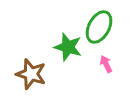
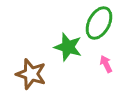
green ellipse: moved 4 px up
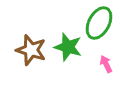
brown star: moved 24 px up
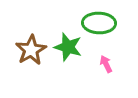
green ellipse: rotated 64 degrees clockwise
brown star: rotated 24 degrees clockwise
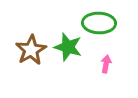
pink arrow: rotated 36 degrees clockwise
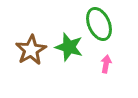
green ellipse: moved 1 px down; rotated 64 degrees clockwise
green star: moved 1 px right
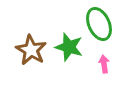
brown star: rotated 12 degrees counterclockwise
pink arrow: moved 2 px left; rotated 18 degrees counterclockwise
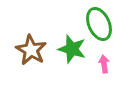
green star: moved 3 px right, 2 px down
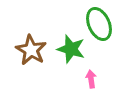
green star: moved 1 px left
pink arrow: moved 13 px left, 15 px down
